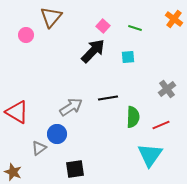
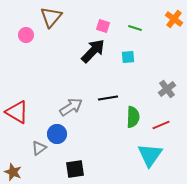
pink square: rotated 24 degrees counterclockwise
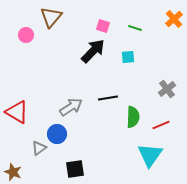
orange cross: rotated 12 degrees clockwise
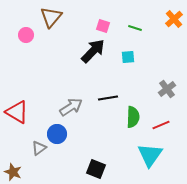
black square: moved 21 px right; rotated 30 degrees clockwise
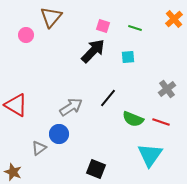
black line: rotated 42 degrees counterclockwise
red triangle: moved 1 px left, 7 px up
green semicircle: moved 2 px down; rotated 110 degrees clockwise
red line: moved 3 px up; rotated 42 degrees clockwise
blue circle: moved 2 px right
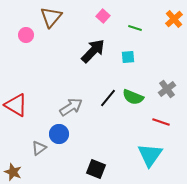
pink square: moved 10 px up; rotated 24 degrees clockwise
green semicircle: moved 22 px up
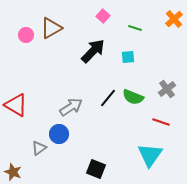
brown triangle: moved 11 px down; rotated 20 degrees clockwise
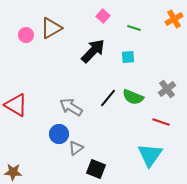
orange cross: rotated 12 degrees clockwise
green line: moved 1 px left
gray arrow: rotated 115 degrees counterclockwise
gray triangle: moved 37 px right
brown star: rotated 18 degrees counterclockwise
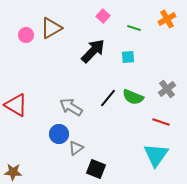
orange cross: moved 7 px left
cyan triangle: moved 6 px right
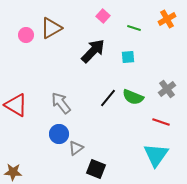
gray arrow: moved 10 px left, 4 px up; rotated 20 degrees clockwise
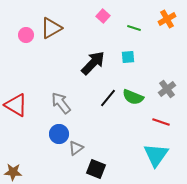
black arrow: moved 12 px down
